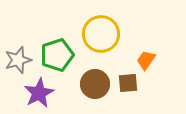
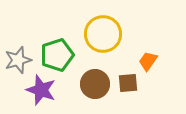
yellow circle: moved 2 px right
orange trapezoid: moved 2 px right, 1 px down
purple star: moved 2 px right, 3 px up; rotated 24 degrees counterclockwise
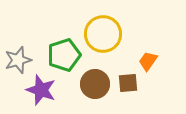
green pentagon: moved 7 px right
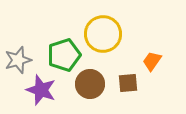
orange trapezoid: moved 4 px right
brown circle: moved 5 px left
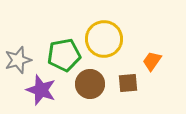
yellow circle: moved 1 px right, 5 px down
green pentagon: rotated 8 degrees clockwise
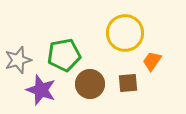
yellow circle: moved 21 px right, 6 px up
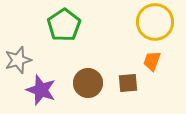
yellow circle: moved 30 px right, 11 px up
green pentagon: moved 30 px up; rotated 24 degrees counterclockwise
orange trapezoid: rotated 15 degrees counterclockwise
brown circle: moved 2 px left, 1 px up
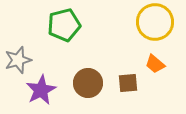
green pentagon: rotated 20 degrees clockwise
orange trapezoid: moved 3 px right, 3 px down; rotated 70 degrees counterclockwise
purple star: rotated 24 degrees clockwise
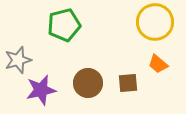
orange trapezoid: moved 3 px right
purple star: rotated 16 degrees clockwise
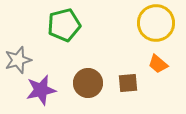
yellow circle: moved 1 px right, 1 px down
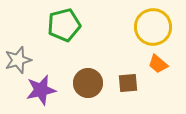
yellow circle: moved 3 px left, 4 px down
